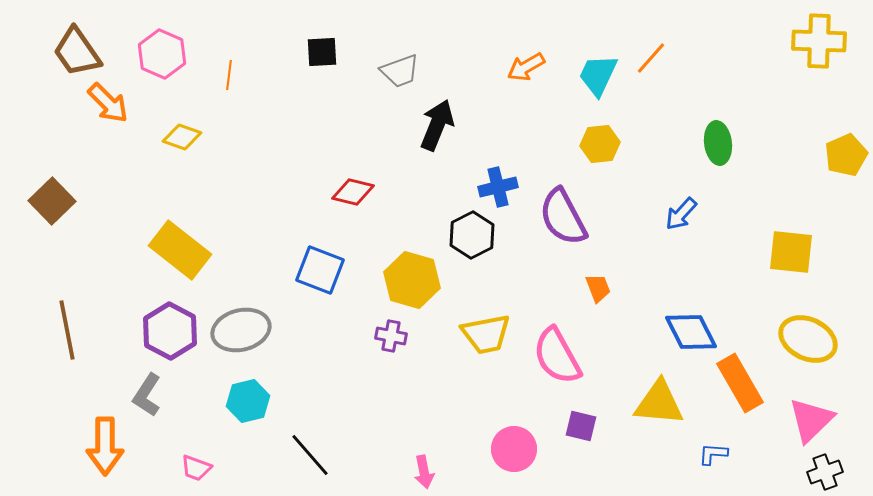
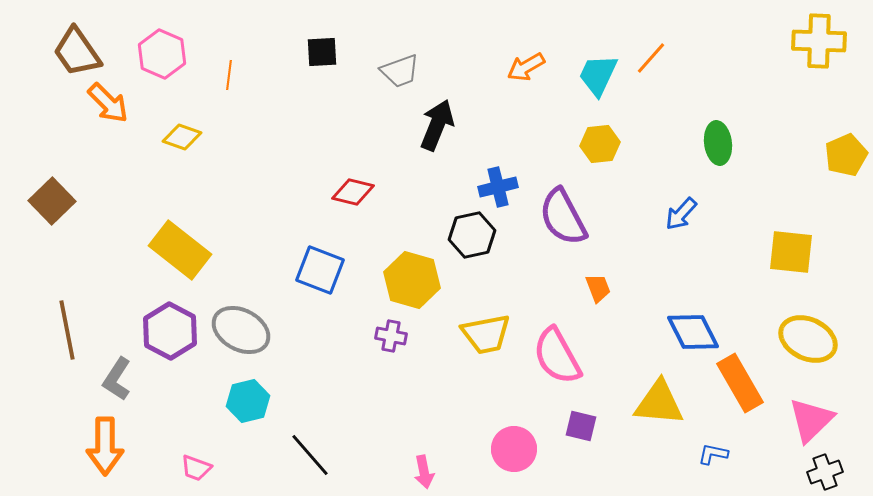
black hexagon at (472, 235): rotated 15 degrees clockwise
gray ellipse at (241, 330): rotated 42 degrees clockwise
blue diamond at (691, 332): moved 2 px right
gray L-shape at (147, 395): moved 30 px left, 16 px up
blue L-shape at (713, 454): rotated 8 degrees clockwise
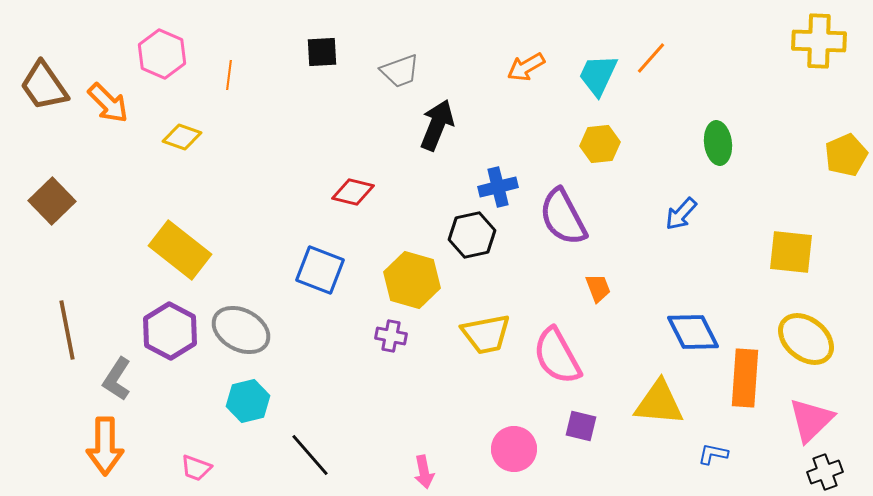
brown trapezoid at (77, 52): moved 33 px left, 34 px down
yellow ellipse at (808, 339): moved 2 px left; rotated 14 degrees clockwise
orange rectangle at (740, 383): moved 5 px right, 5 px up; rotated 34 degrees clockwise
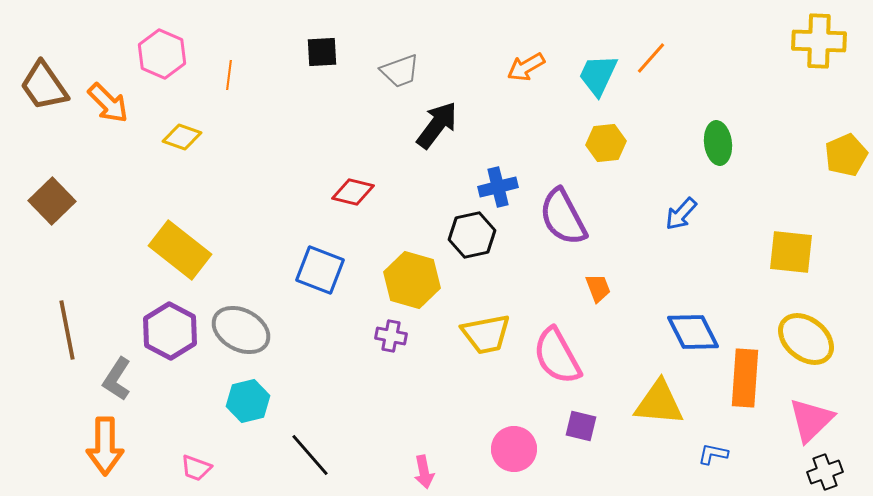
black arrow at (437, 125): rotated 15 degrees clockwise
yellow hexagon at (600, 144): moved 6 px right, 1 px up
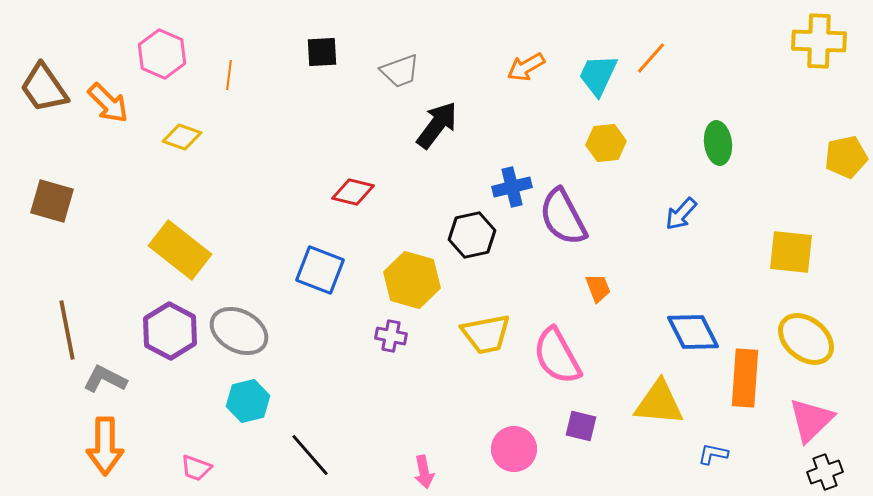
brown trapezoid at (44, 86): moved 2 px down
yellow pentagon at (846, 155): moved 2 px down; rotated 12 degrees clockwise
blue cross at (498, 187): moved 14 px right
brown square at (52, 201): rotated 30 degrees counterclockwise
gray ellipse at (241, 330): moved 2 px left, 1 px down
gray L-shape at (117, 379): moved 12 px left; rotated 84 degrees clockwise
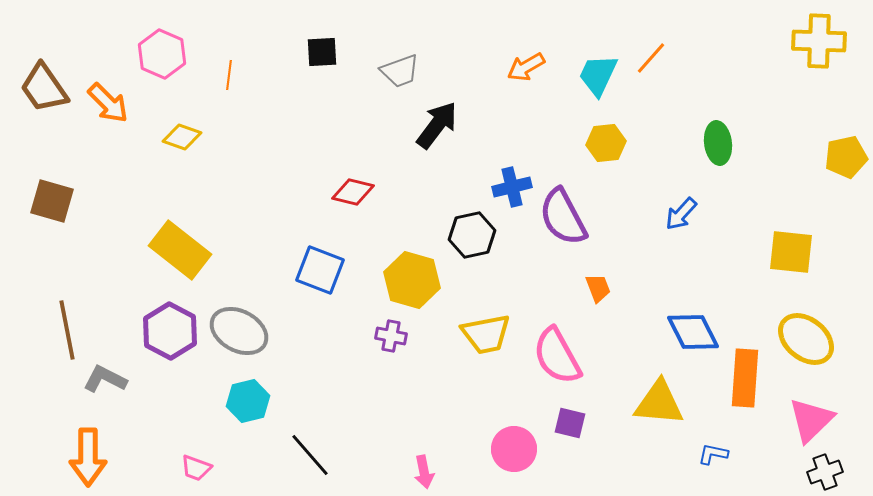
purple square at (581, 426): moved 11 px left, 3 px up
orange arrow at (105, 446): moved 17 px left, 11 px down
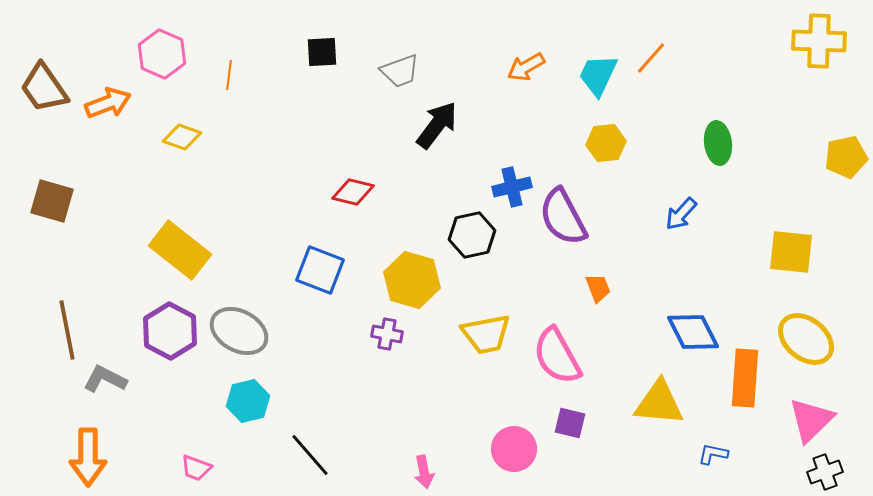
orange arrow at (108, 103): rotated 66 degrees counterclockwise
purple cross at (391, 336): moved 4 px left, 2 px up
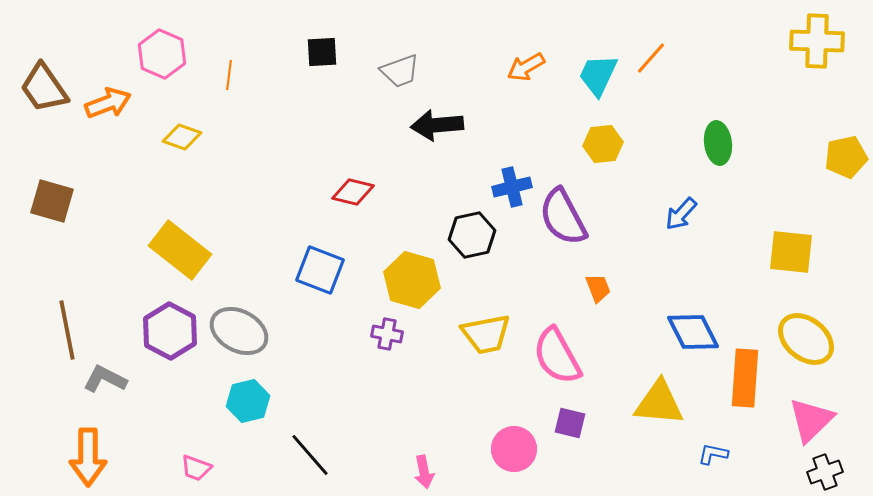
yellow cross at (819, 41): moved 2 px left
black arrow at (437, 125): rotated 132 degrees counterclockwise
yellow hexagon at (606, 143): moved 3 px left, 1 px down
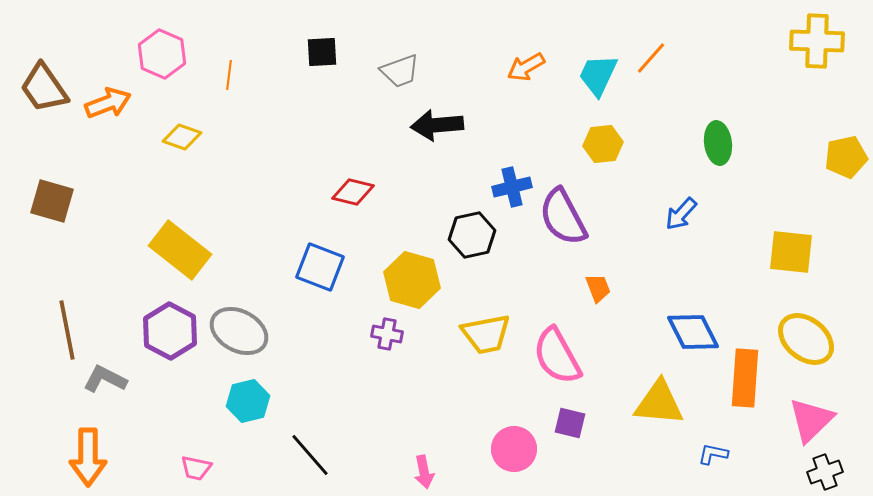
blue square at (320, 270): moved 3 px up
pink trapezoid at (196, 468): rotated 8 degrees counterclockwise
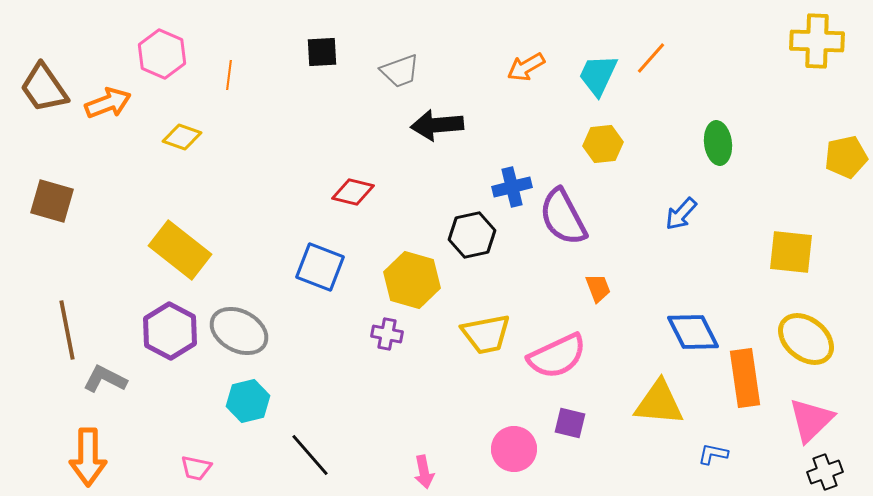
pink semicircle at (557, 356): rotated 86 degrees counterclockwise
orange rectangle at (745, 378): rotated 12 degrees counterclockwise
